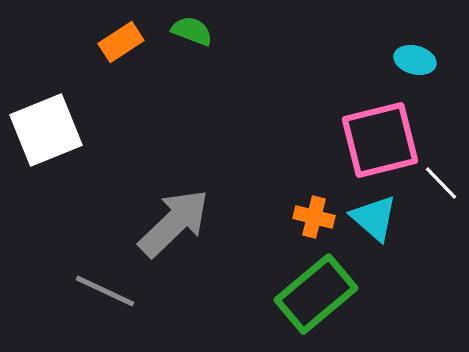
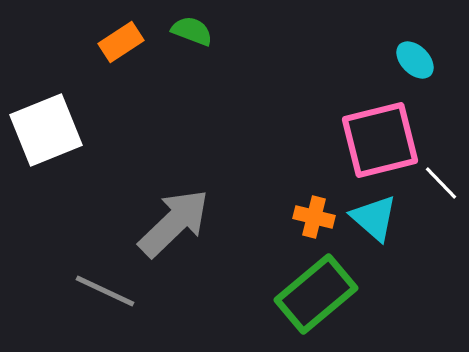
cyan ellipse: rotated 30 degrees clockwise
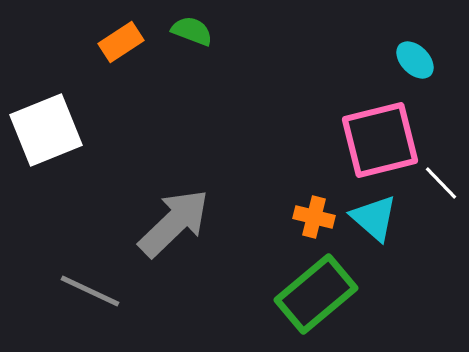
gray line: moved 15 px left
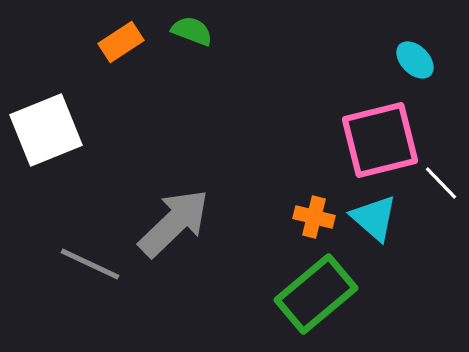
gray line: moved 27 px up
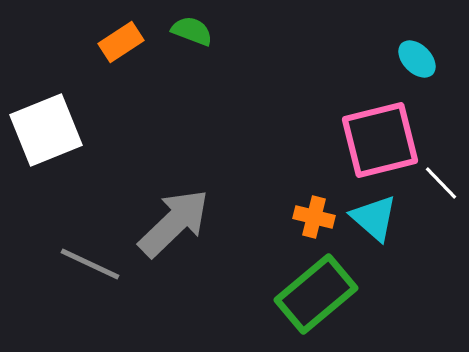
cyan ellipse: moved 2 px right, 1 px up
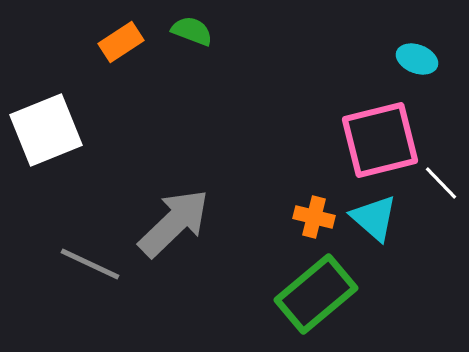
cyan ellipse: rotated 24 degrees counterclockwise
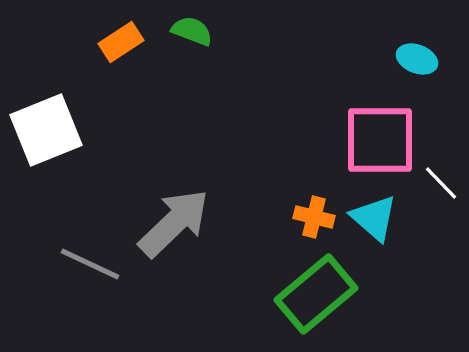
pink square: rotated 14 degrees clockwise
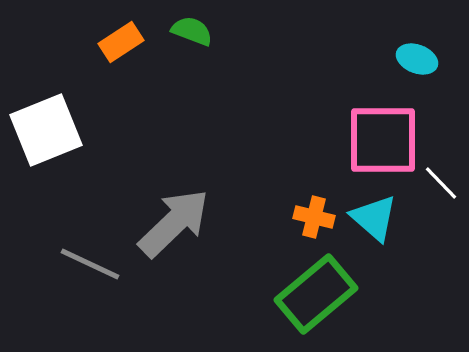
pink square: moved 3 px right
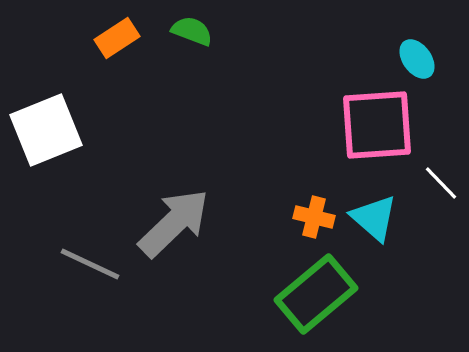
orange rectangle: moved 4 px left, 4 px up
cyan ellipse: rotated 33 degrees clockwise
pink square: moved 6 px left, 15 px up; rotated 4 degrees counterclockwise
